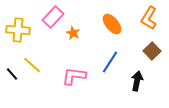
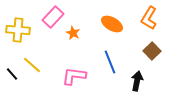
orange ellipse: rotated 20 degrees counterclockwise
blue line: rotated 55 degrees counterclockwise
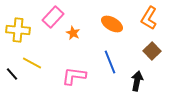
yellow line: moved 2 px up; rotated 12 degrees counterclockwise
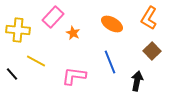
yellow line: moved 4 px right, 2 px up
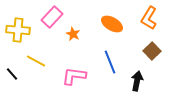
pink rectangle: moved 1 px left
orange star: moved 1 px down
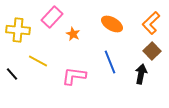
orange L-shape: moved 2 px right, 5 px down; rotated 15 degrees clockwise
yellow line: moved 2 px right
black arrow: moved 4 px right, 7 px up
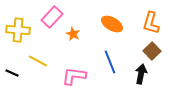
orange L-shape: rotated 30 degrees counterclockwise
black line: moved 1 px up; rotated 24 degrees counterclockwise
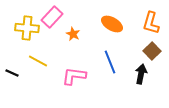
yellow cross: moved 9 px right, 2 px up
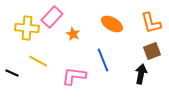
orange L-shape: rotated 30 degrees counterclockwise
brown square: rotated 24 degrees clockwise
blue line: moved 7 px left, 2 px up
